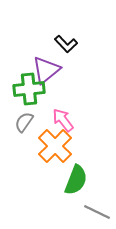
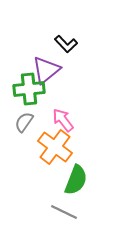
orange cross: moved 1 px down; rotated 8 degrees counterclockwise
gray line: moved 33 px left
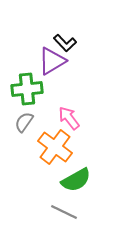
black L-shape: moved 1 px left, 1 px up
purple triangle: moved 6 px right, 9 px up; rotated 8 degrees clockwise
green cross: moved 2 px left
pink arrow: moved 6 px right, 2 px up
green semicircle: rotated 40 degrees clockwise
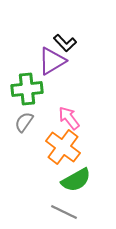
orange cross: moved 8 px right
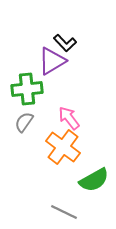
green semicircle: moved 18 px right
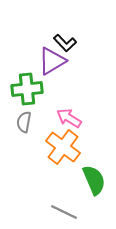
pink arrow: rotated 20 degrees counterclockwise
gray semicircle: rotated 25 degrees counterclockwise
green semicircle: rotated 84 degrees counterclockwise
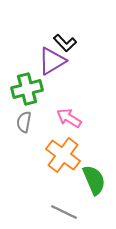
green cross: rotated 8 degrees counterclockwise
orange cross: moved 8 px down
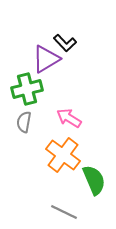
purple triangle: moved 6 px left, 2 px up
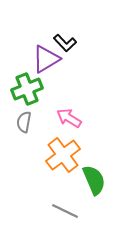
green cross: rotated 8 degrees counterclockwise
orange cross: rotated 16 degrees clockwise
gray line: moved 1 px right, 1 px up
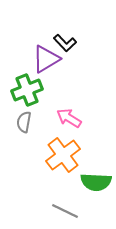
green cross: moved 1 px down
green semicircle: moved 2 px right, 2 px down; rotated 116 degrees clockwise
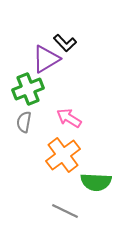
green cross: moved 1 px right, 1 px up
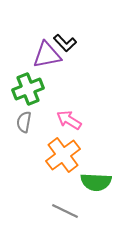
purple triangle: moved 1 px right, 4 px up; rotated 20 degrees clockwise
pink arrow: moved 2 px down
